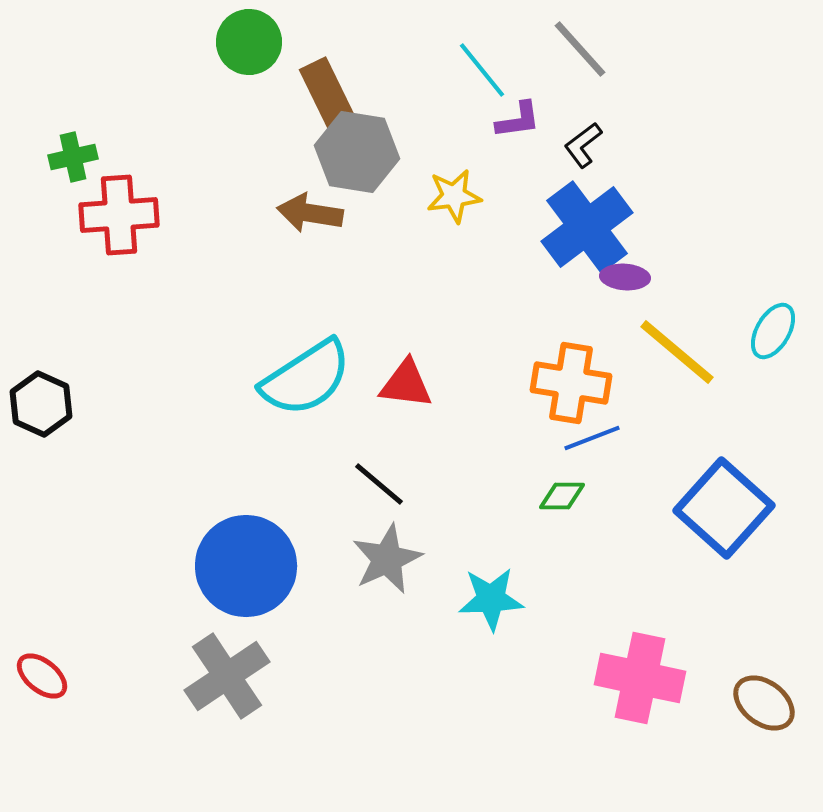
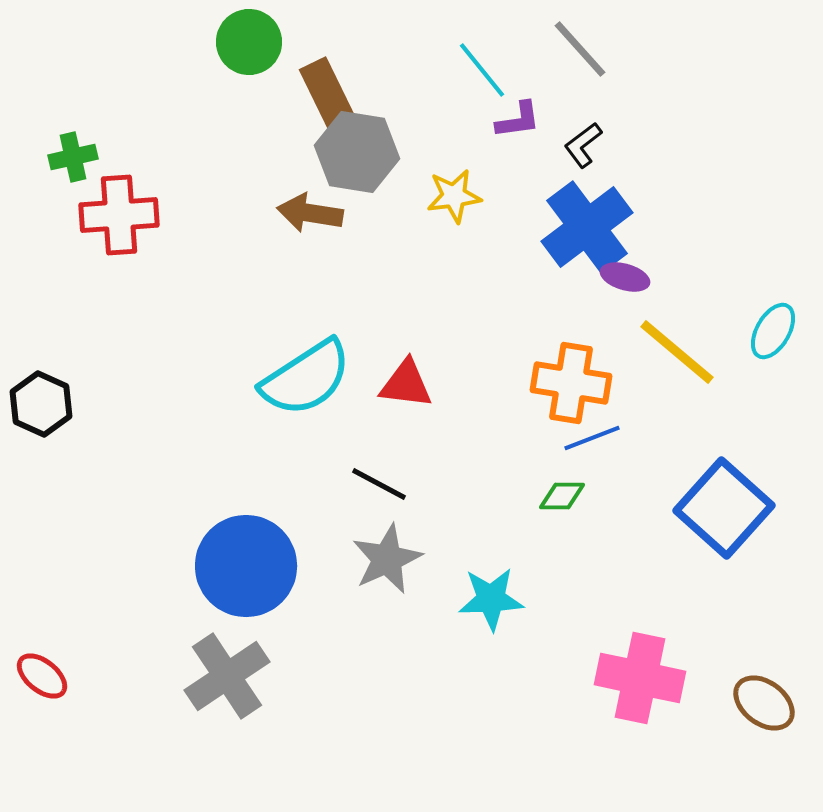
purple ellipse: rotated 12 degrees clockwise
black line: rotated 12 degrees counterclockwise
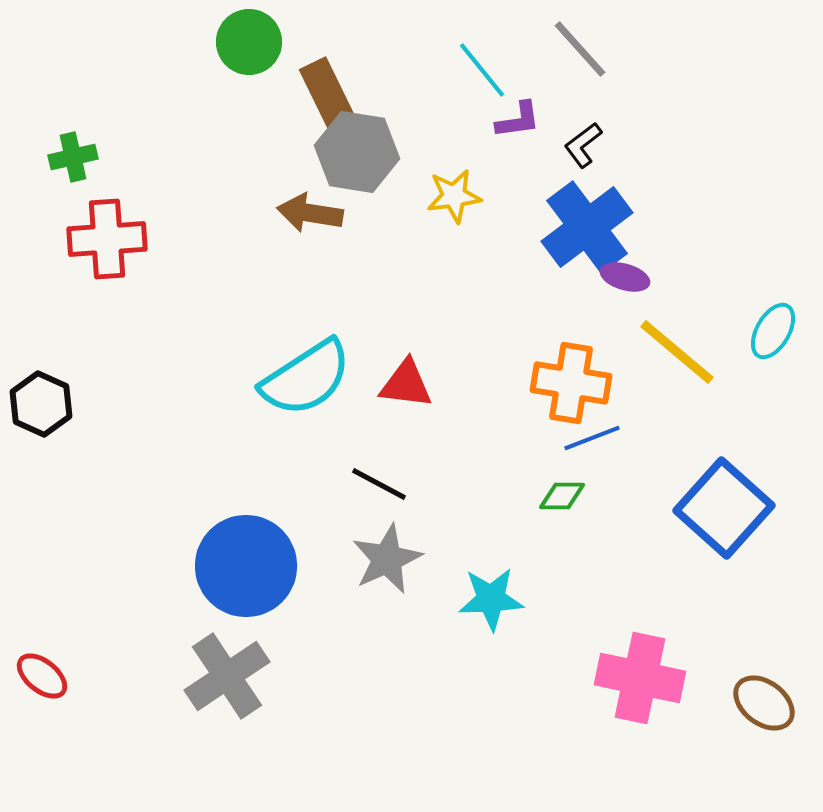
red cross: moved 12 px left, 24 px down
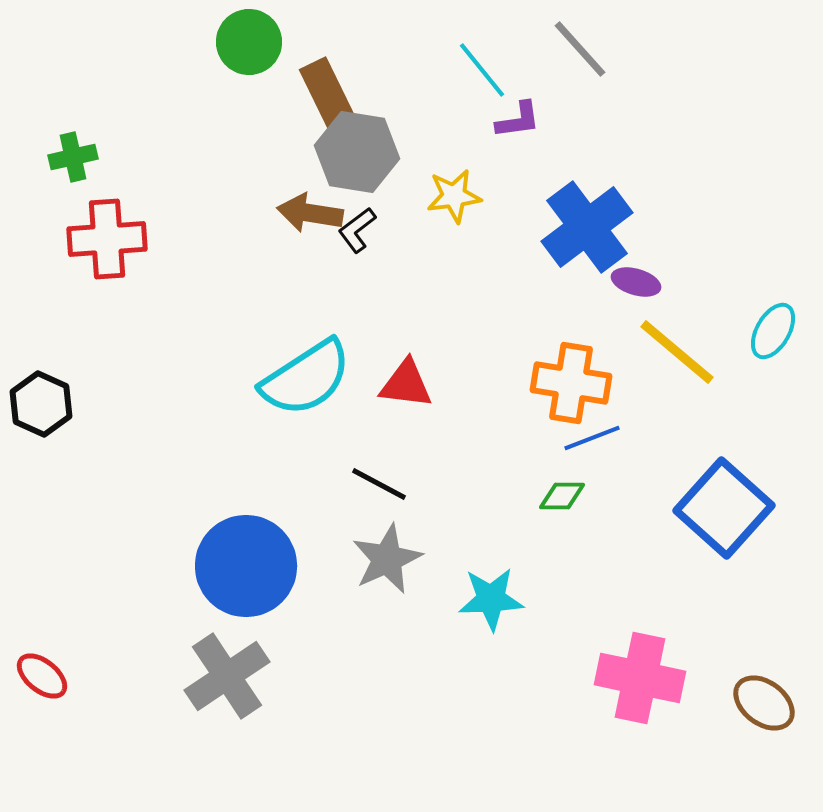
black L-shape: moved 226 px left, 85 px down
purple ellipse: moved 11 px right, 5 px down
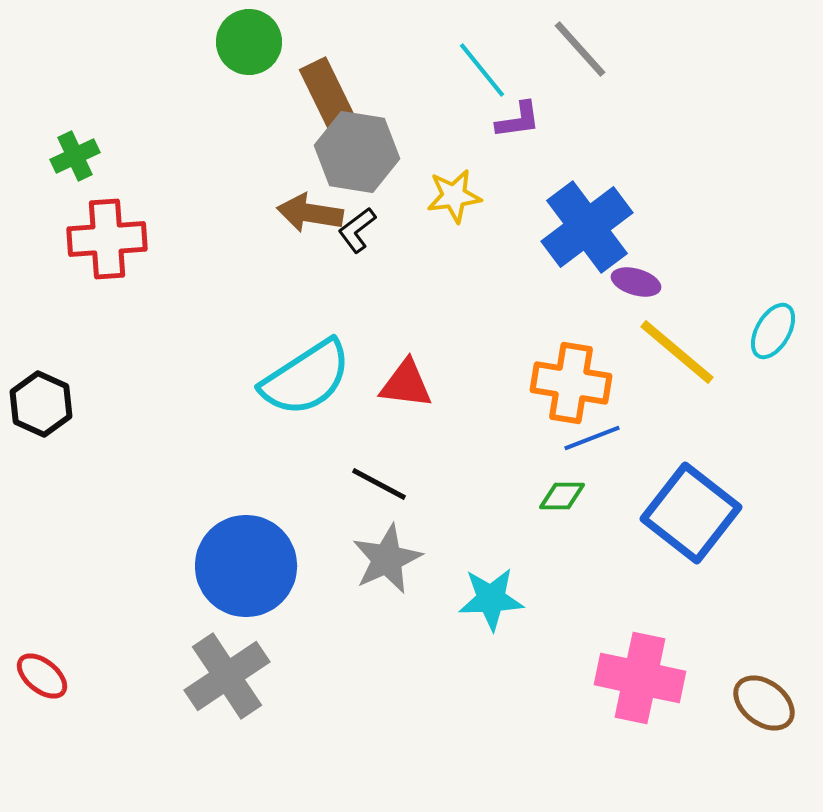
green cross: moved 2 px right, 1 px up; rotated 12 degrees counterclockwise
blue square: moved 33 px left, 5 px down; rotated 4 degrees counterclockwise
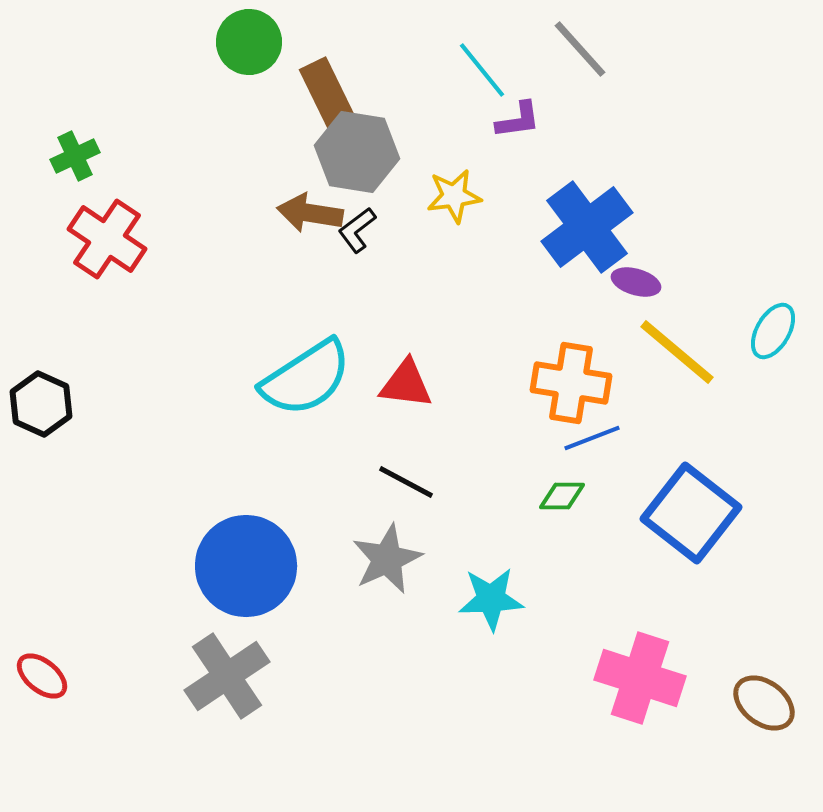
red cross: rotated 38 degrees clockwise
black line: moved 27 px right, 2 px up
pink cross: rotated 6 degrees clockwise
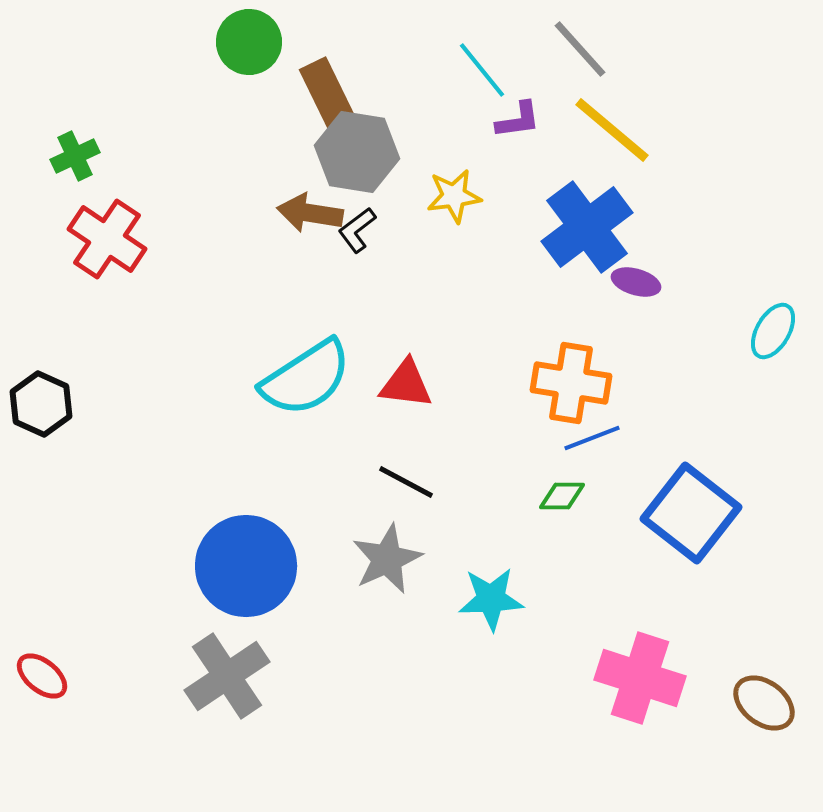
yellow line: moved 65 px left, 222 px up
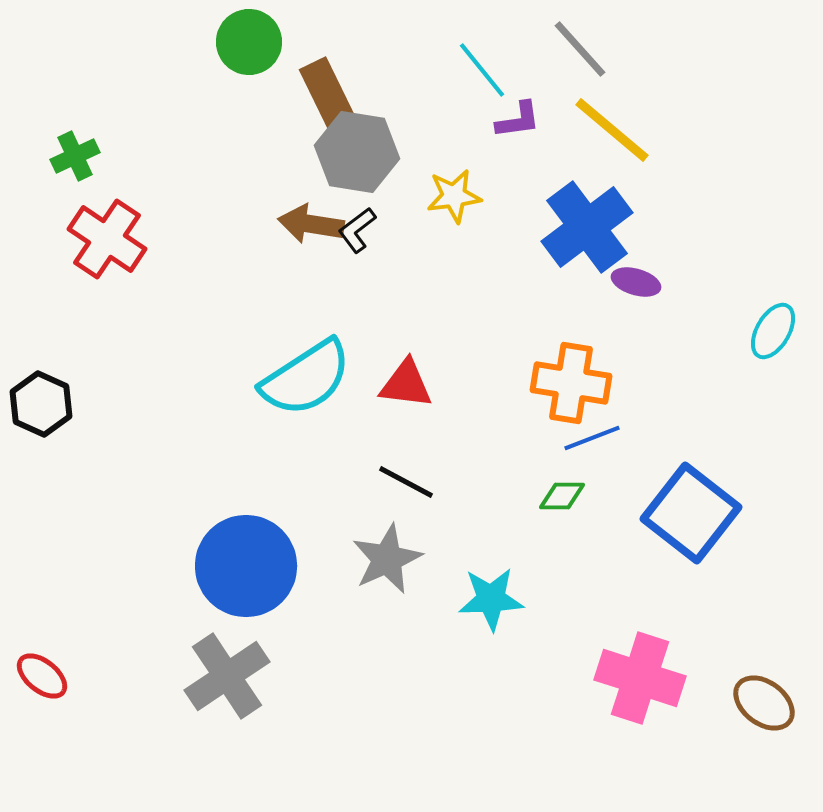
brown arrow: moved 1 px right, 11 px down
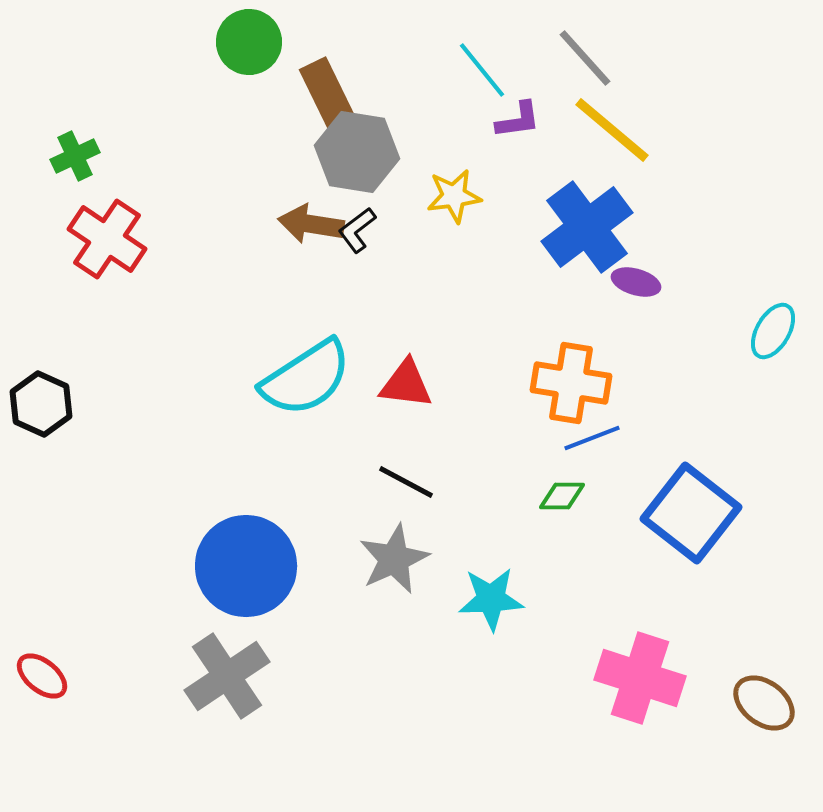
gray line: moved 5 px right, 9 px down
gray star: moved 7 px right
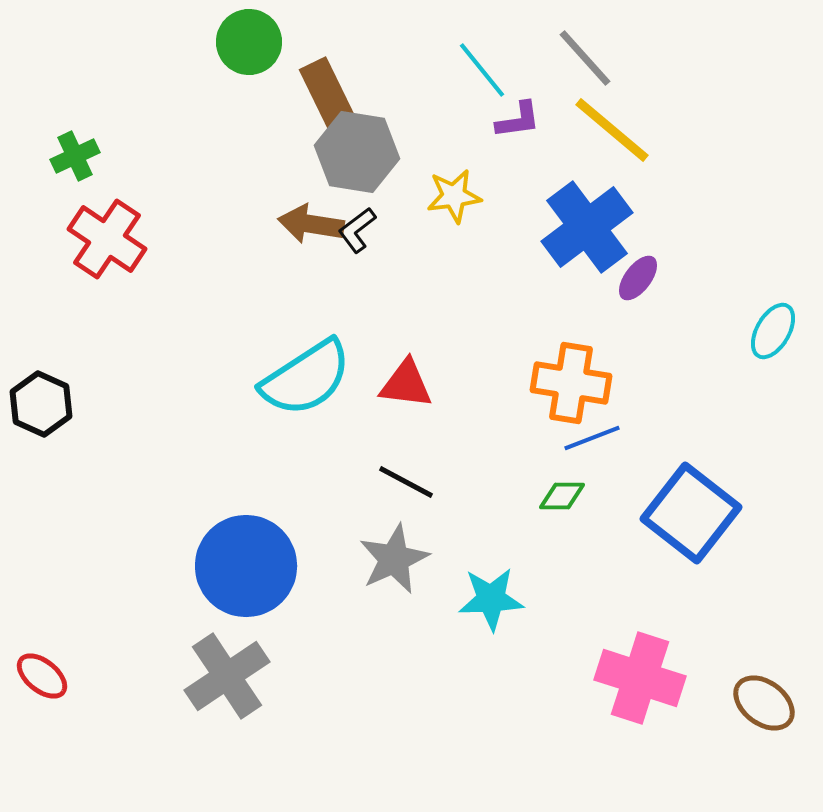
purple ellipse: moved 2 px right, 4 px up; rotated 69 degrees counterclockwise
